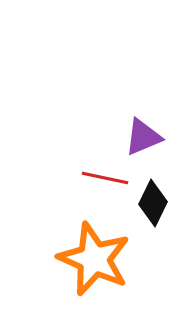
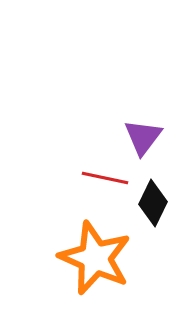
purple triangle: rotated 30 degrees counterclockwise
orange star: moved 1 px right, 1 px up
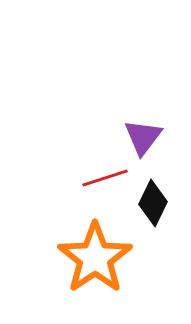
red line: rotated 30 degrees counterclockwise
orange star: rotated 14 degrees clockwise
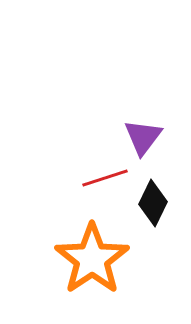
orange star: moved 3 px left, 1 px down
